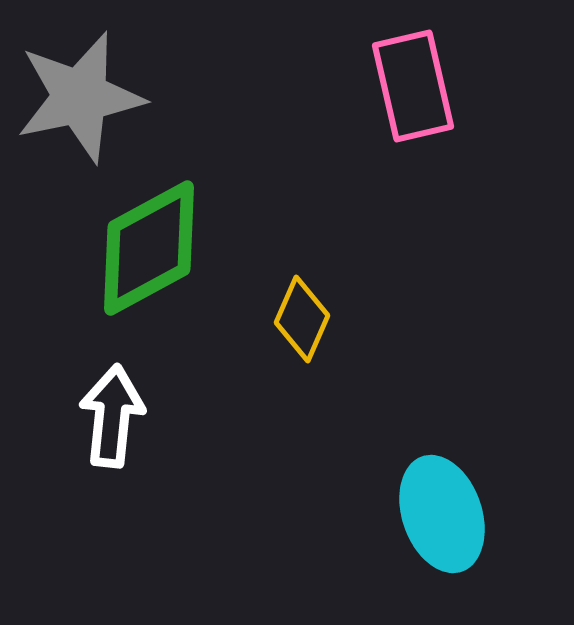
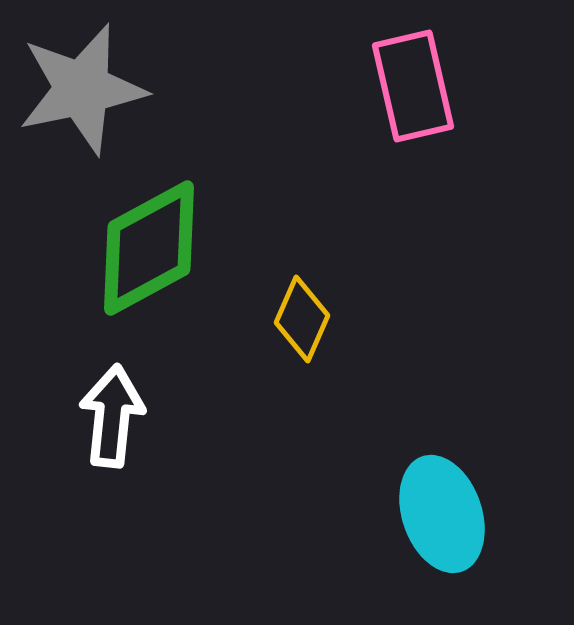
gray star: moved 2 px right, 8 px up
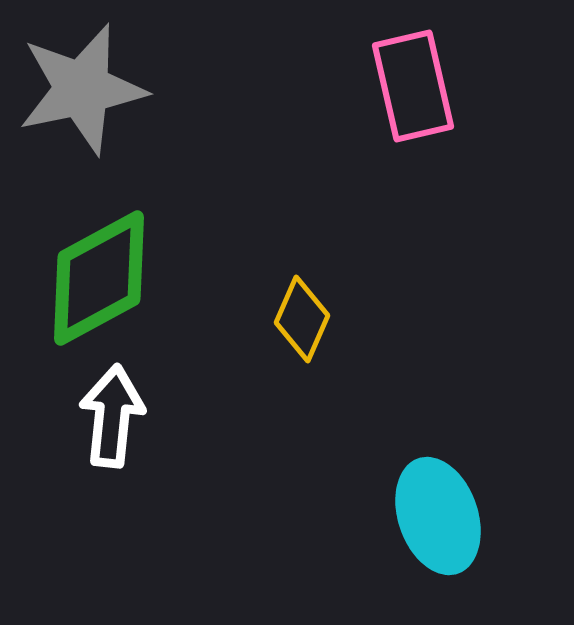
green diamond: moved 50 px left, 30 px down
cyan ellipse: moved 4 px left, 2 px down
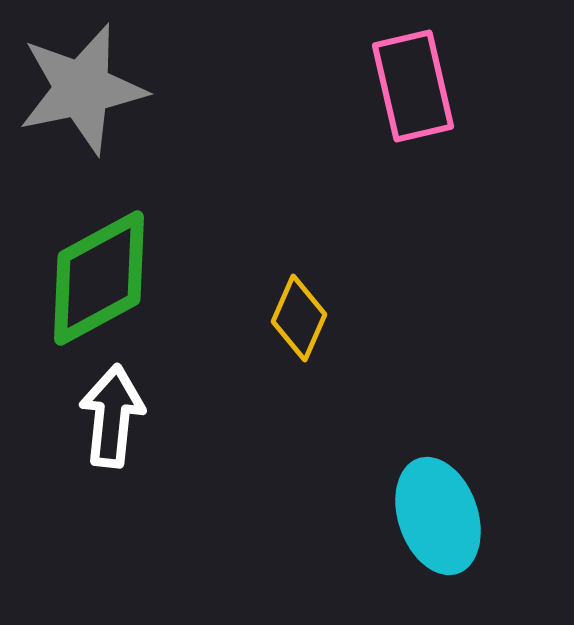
yellow diamond: moved 3 px left, 1 px up
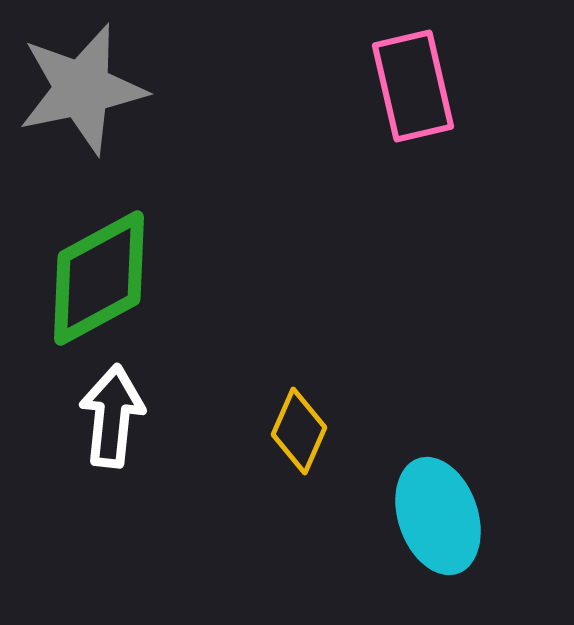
yellow diamond: moved 113 px down
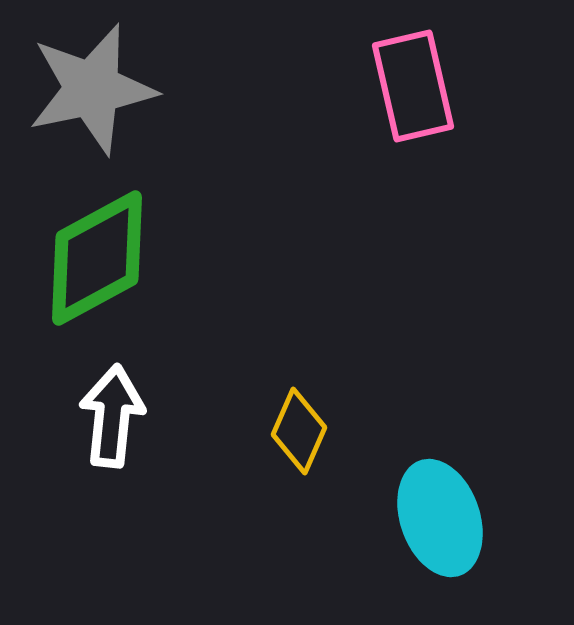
gray star: moved 10 px right
green diamond: moved 2 px left, 20 px up
cyan ellipse: moved 2 px right, 2 px down
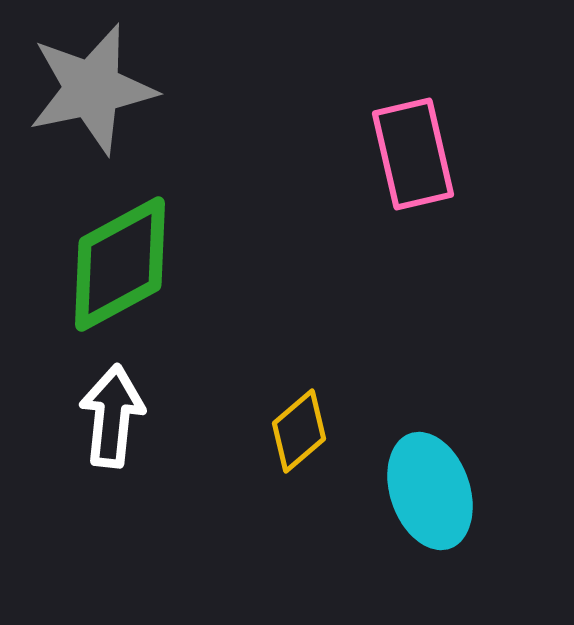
pink rectangle: moved 68 px down
green diamond: moved 23 px right, 6 px down
yellow diamond: rotated 26 degrees clockwise
cyan ellipse: moved 10 px left, 27 px up
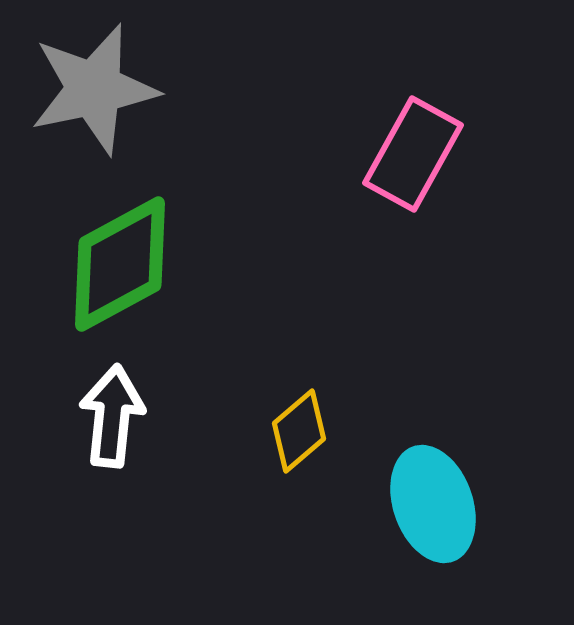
gray star: moved 2 px right
pink rectangle: rotated 42 degrees clockwise
cyan ellipse: moved 3 px right, 13 px down
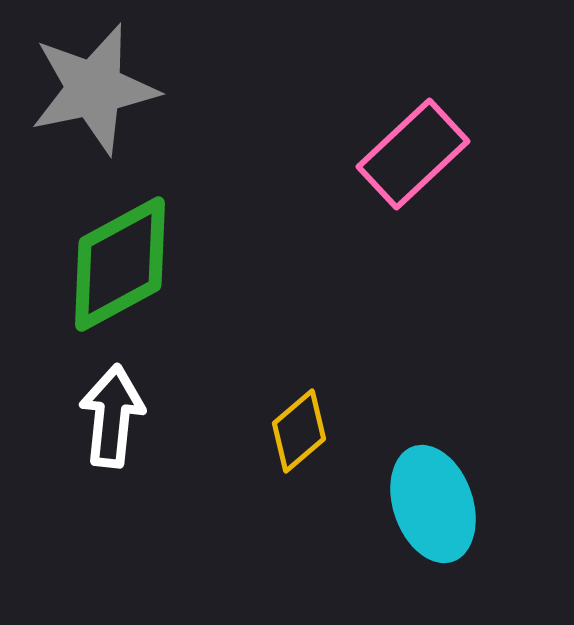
pink rectangle: rotated 18 degrees clockwise
